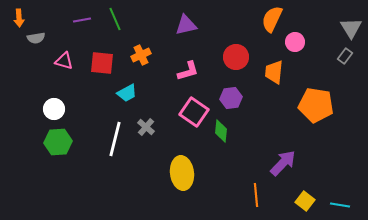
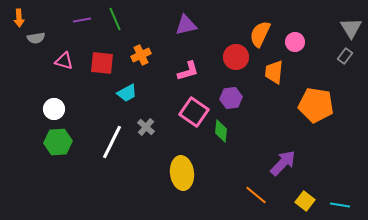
orange semicircle: moved 12 px left, 15 px down
white line: moved 3 px left, 3 px down; rotated 12 degrees clockwise
orange line: rotated 45 degrees counterclockwise
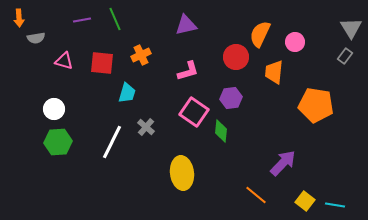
cyan trapezoid: rotated 45 degrees counterclockwise
cyan line: moved 5 px left
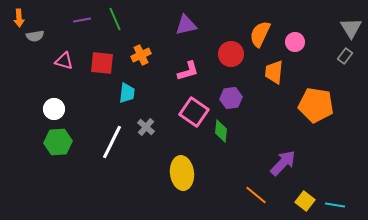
gray semicircle: moved 1 px left, 2 px up
red circle: moved 5 px left, 3 px up
cyan trapezoid: rotated 10 degrees counterclockwise
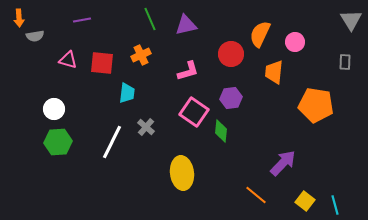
green line: moved 35 px right
gray triangle: moved 8 px up
gray rectangle: moved 6 px down; rotated 35 degrees counterclockwise
pink triangle: moved 4 px right, 1 px up
cyan line: rotated 66 degrees clockwise
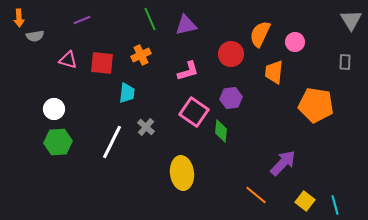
purple line: rotated 12 degrees counterclockwise
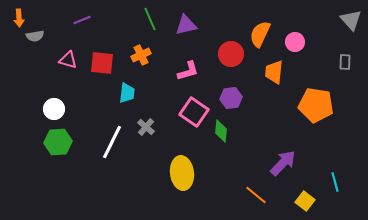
gray triangle: rotated 10 degrees counterclockwise
cyan line: moved 23 px up
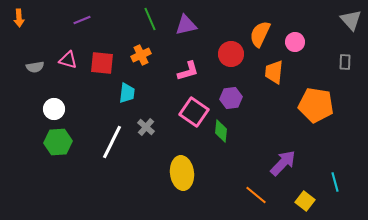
gray semicircle: moved 31 px down
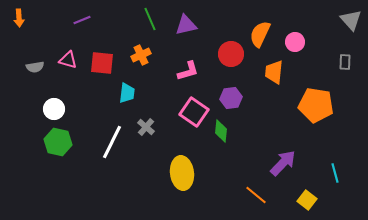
green hexagon: rotated 16 degrees clockwise
cyan line: moved 9 px up
yellow square: moved 2 px right, 1 px up
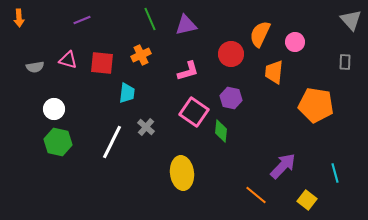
purple hexagon: rotated 20 degrees clockwise
purple arrow: moved 3 px down
